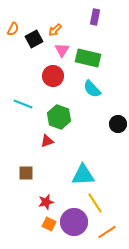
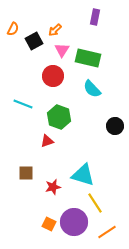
black square: moved 2 px down
black circle: moved 3 px left, 2 px down
cyan triangle: rotated 20 degrees clockwise
red star: moved 7 px right, 15 px up
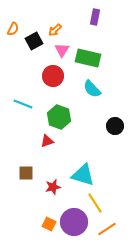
orange line: moved 3 px up
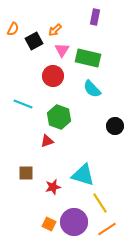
yellow line: moved 5 px right
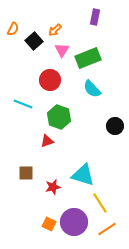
black square: rotated 12 degrees counterclockwise
green rectangle: rotated 35 degrees counterclockwise
red circle: moved 3 px left, 4 px down
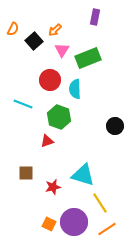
cyan semicircle: moved 17 px left; rotated 42 degrees clockwise
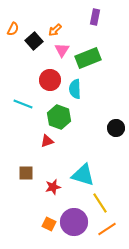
black circle: moved 1 px right, 2 px down
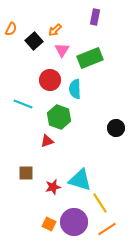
orange semicircle: moved 2 px left
green rectangle: moved 2 px right
cyan triangle: moved 3 px left, 5 px down
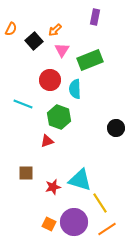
green rectangle: moved 2 px down
